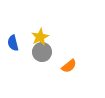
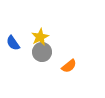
blue semicircle: rotated 21 degrees counterclockwise
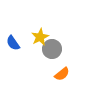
gray circle: moved 10 px right, 3 px up
orange semicircle: moved 7 px left, 8 px down
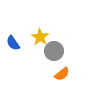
yellow star: rotated 12 degrees counterclockwise
gray circle: moved 2 px right, 2 px down
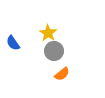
yellow star: moved 8 px right, 4 px up
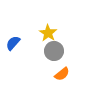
blue semicircle: rotated 77 degrees clockwise
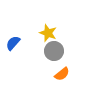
yellow star: rotated 12 degrees counterclockwise
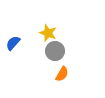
gray circle: moved 1 px right
orange semicircle: rotated 21 degrees counterclockwise
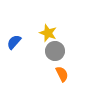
blue semicircle: moved 1 px right, 1 px up
orange semicircle: rotated 56 degrees counterclockwise
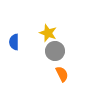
blue semicircle: rotated 42 degrees counterclockwise
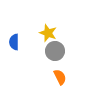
orange semicircle: moved 2 px left, 3 px down
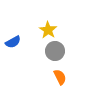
yellow star: moved 3 px up; rotated 12 degrees clockwise
blue semicircle: moved 1 px left; rotated 119 degrees counterclockwise
